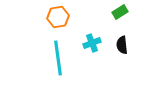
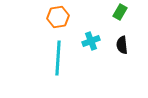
green rectangle: rotated 28 degrees counterclockwise
cyan cross: moved 1 px left, 2 px up
cyan line: rotated 12 degrees clockwise
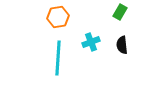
cyan cross: moved 1 px down
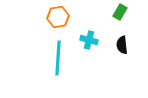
cyan cross: moved 2 px left, 2 px up; rotated 36 degrees clockwise
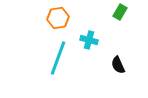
orange hexagon: moved 1 px down
black semicircle: moved 4 px left, 20 px down; rotated 18 degrees counterclockwise
cyan line: rotated 16 degrees clockwise
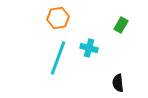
green rectangle: moved 1 px right, 13 px down
cyan cross: moved 8 px down
black semicircle: moved 18 px down; rotated 18 degrees clockwise
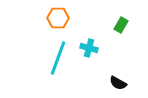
orange hexagon: rotated 10 degrees clockwise
black semicircle: rotated 54 degrees counterclockwise
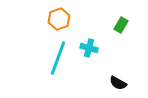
orange hexagon: moved 1 px right, 1 px down; rotated 20 degrees counterclockwise
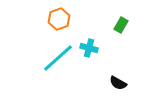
cyan line: rotated 28 degrees clockwise
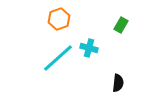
black semicircle: rotated 114 degrees counterclockwise
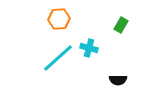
orange hexagon: rotated 15 degrees clockwise
black semicircle: moved 3 px up; rotated 84 degrees clockwise
